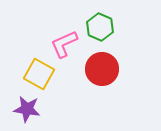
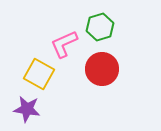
green hexagon: rotated 20 degrees clockwise
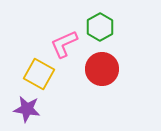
green hexagon: rotated 12 degrees counterclockwise
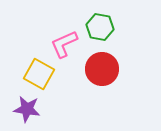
green hexagon: rotated 20 degrees counterclockwise
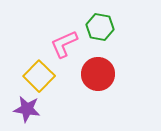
red circle: moved 4 px left, 5 px down
yellow square: moved 2 px down; rotated 16 degrees clockwise
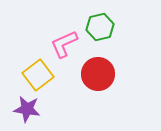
green hexagon: rotated 24 degrees counterclockwise
yellow square: moved 1 px left, 1 px up; rotated 8 degrees clockwise
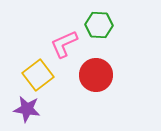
green hexagon: moved 1 px left, 2 px up; rotated 16 degrees clockwise
red circle: moved 2 px left, 1 px down
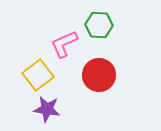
red circle: moved 3 px right
purple star: moved 20 px right
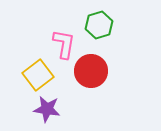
green hexagon: rotated 20 degrees counterclockwise
pink L-shape: rotated 124 degrees clockwise
red circle: moved 8 px left, 4 px up
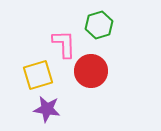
pink L-shape: rotated 12 degrees counterclockwise
yellow square: rotated 20 degrees clockwise
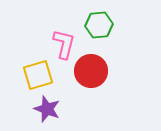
green hexagon: rotated 12 degrees clockwise
pink L-shape: rotated 16 degrees clockwise
purple star: rotated 12 degrees clockwise
